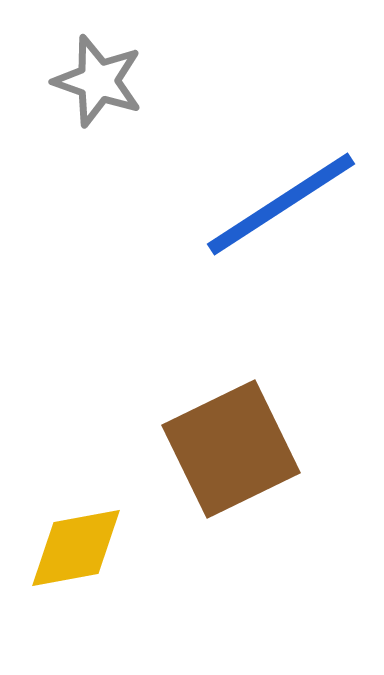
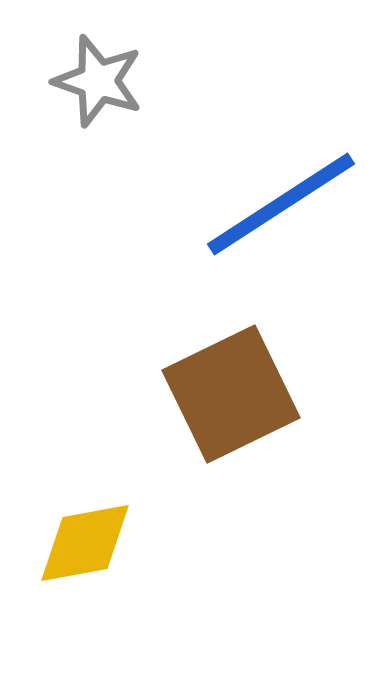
brown square: moved 55 px up
yellow diamond: moved 9 px right, 5 px up
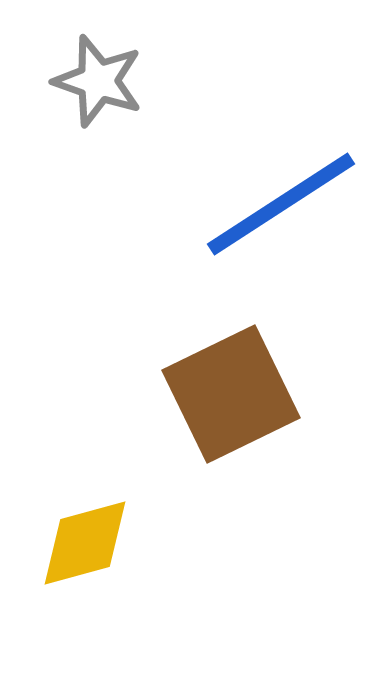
yellow diamond: rotated 5 degrees counterclockwise
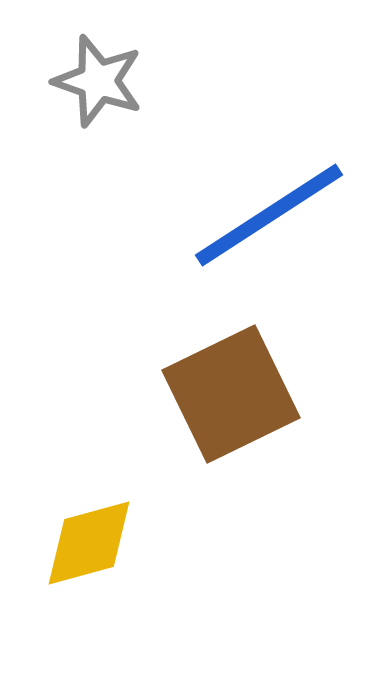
blue line: moved 12 px left, 11 px down
yellow diamond: moved 4 px right
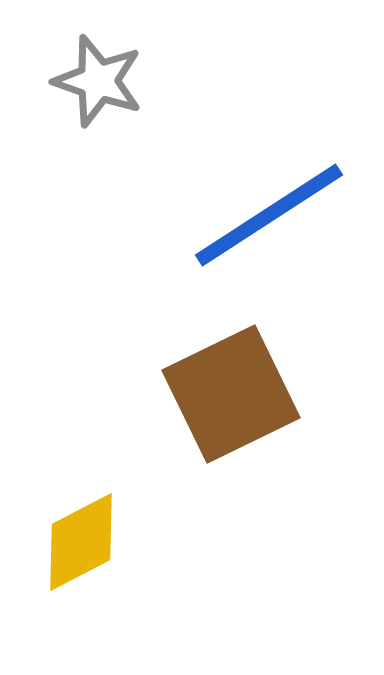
yellow diamond: moved 8 px left, 1 px up; rotated 12 degrees counterclockwise
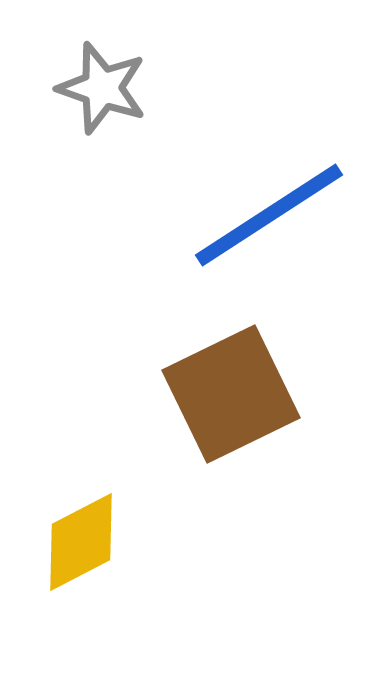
gray star: moved 4 px right, 7 px down
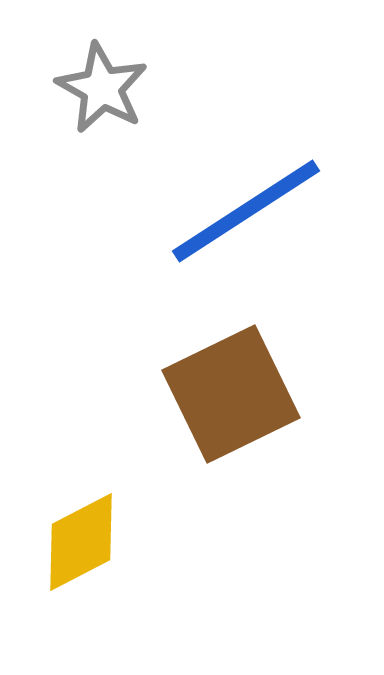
gray star: rotated 10 degrees clockwise
blue line: moved 23 px left, 4 px up
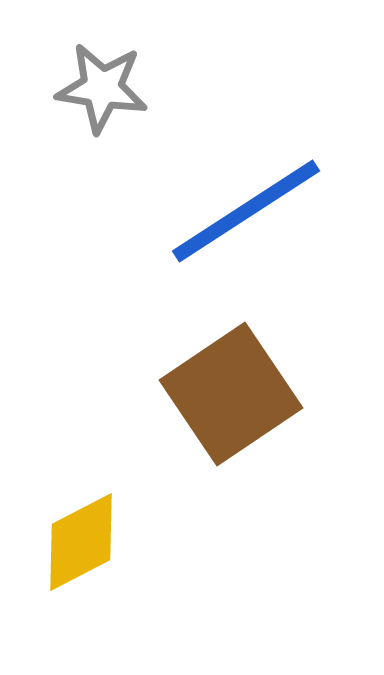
gray star: rotated 20 degrees counterclockwise
brown square: rotated 8 degrees counterclockwise
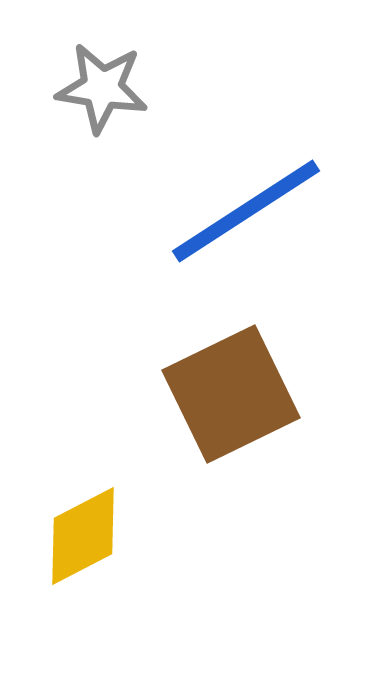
brown square: rotated 8 degrees clockwise
yellow diamond: moved 2 px right, 6 px up
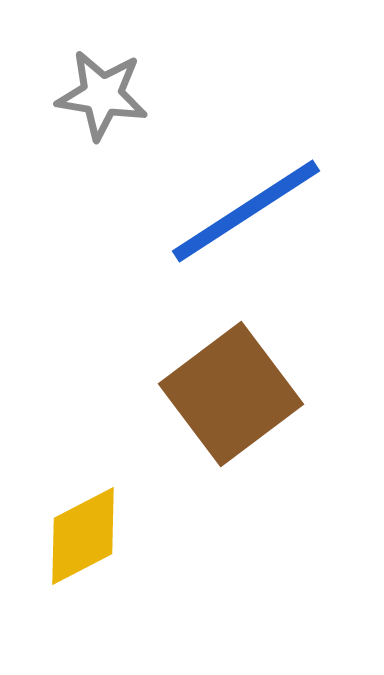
gray star: moved 7 px down
brown square: rotated 11 degrees counterclockwise
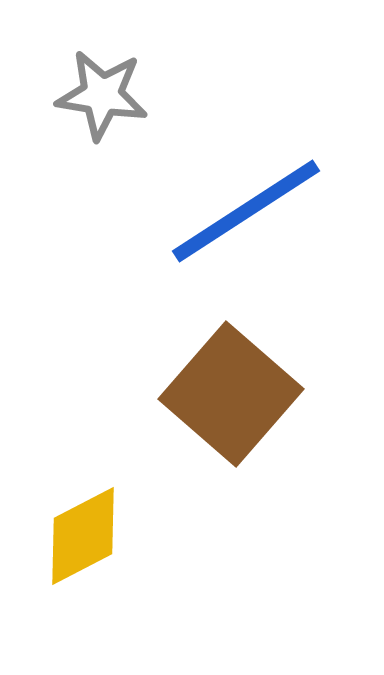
brown square: rotated 12 degrees counterclockwise
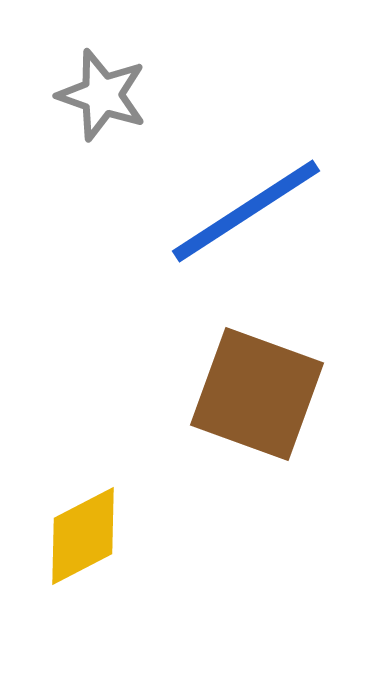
gray star: rotated 10 degrees clockwise
brown square: moved 26 px right; rotated 21 degrees counterclockwise
